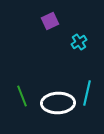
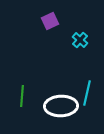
cyan cross: moved 1 px right, 2 px up; rotated 14 degrees counterclockwise
green line: rotated 25 degrees clockwise
white ellipse: moved 3 px right, 3 px down
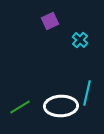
green line: moved 2 px left, 11 px down; rotated 55 degrees clockwise
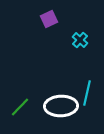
purple square: moved 1 px left, 2 px up
green line: rotated 15 degrees counterclockwise
